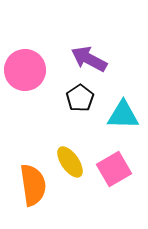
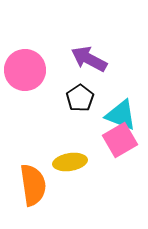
cyan triangle: moved 2 px left; rotated 20 degrees clockwise
yellow ellipse: rotated 64 degrees counterclockwise
pink square: moved 6 px right, 29 px up
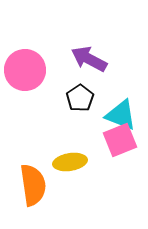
pink square: rotated 8 degrees clockwise
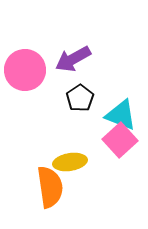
purple arrow: moved 16 px left; rotated 57 degrees counterclockwise
pink square: rotated 20 degrees counterclockwise
orange semicircle: moved 17 px right, 2 px down
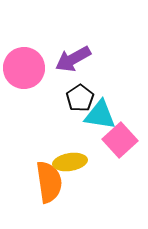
pink circle: moved 1 px left, 2 px up
cyan triangle: moved 21 px left; rotated 12 degrees counterclockwise
orange semicircle: moved 1 px left, 5 px up
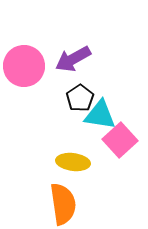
pink circle: moved 2 px up
yellow ellipse: moved 3 px right; rotated 16 degrees clockwise
orange semicircle: moved 14 px right, 22 px down
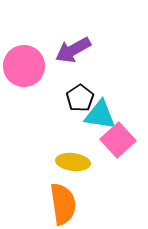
purple arrow: moved 9 px up
pink square: moved 2 px left
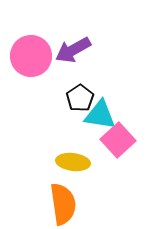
pink circle: moved 7 px right, 10 px up
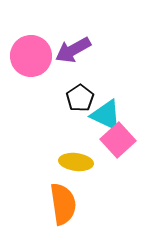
cyan triangle: moved 6 px right; rotated 16 degrees clockwise
yellow ellipse: moved 3 px right
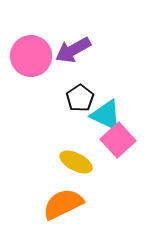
yellow ellipse: rotated 20 degrees clockwise
orange semicircle: rotated 108 degrees counterclockwise
